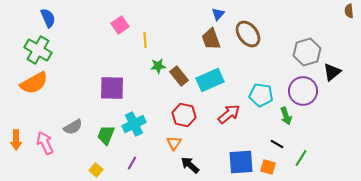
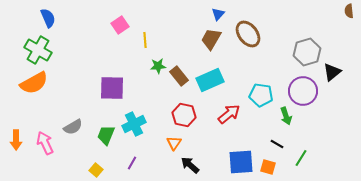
brown trapezoid: rotated 50 degrees clockwise
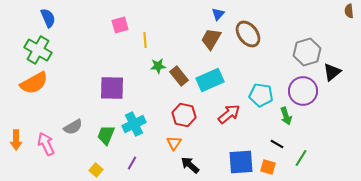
pink square: rotated 18 degrees clockwise
pink arrow: moved 1 px right, 1 px down
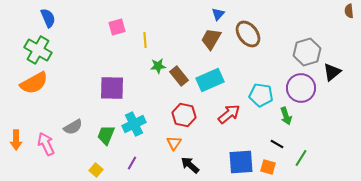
pink square: moved 3 px left, 2 px down
purple circle: moved 2 px left, 3 px up
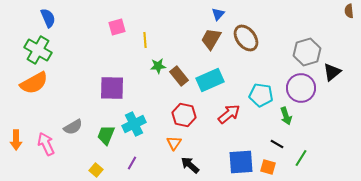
brown ellipse: moved 2 px left, 4 px down
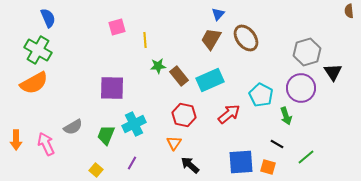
black triangle: moved 1 px right; rotated 24 degrees counterclockwise
cyan pentagon: rotated 20 degrees clockwise
green line: moved 5 px right, 1 px up; rotated 18 degrees clockwise
